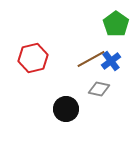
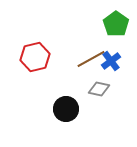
red hexagon: moved 2 px right, 1 px up
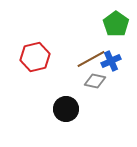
blue cross: rotated 12 degrees clockwise
gray diamond: moved 4 px left, 8 px up
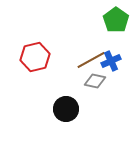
green pentagon: moved 4 px up
brown line: moved 1 px down
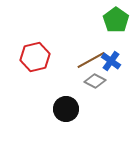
blue cross: rotated 30 degrees counterclockwise
gray diamond: rotated 15 degrees clockwise
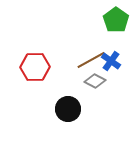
red hexagon: moved 10 px down; rotated 12 degrees clockwise
black circle: moved 2 px right
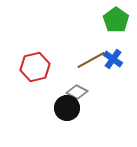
blue cross: moved 2 px right, 2 px up
red hexagon: rotated 12 degrees counterclockwise
gray diamond: moved 18 px left, 11 px down
black circle: moved 1 px left, 1 px up
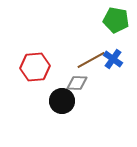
green pentagon: rotated 25 degrees counterclockwise
red hexagon: rotated 8 degrees clockwise
gray diamond: moved 9 px up; rotated 25 degrees counterclockwise
black circle: moved 5 px left, 7 px up
